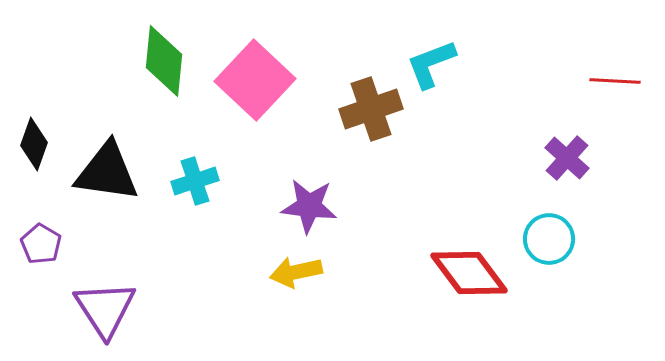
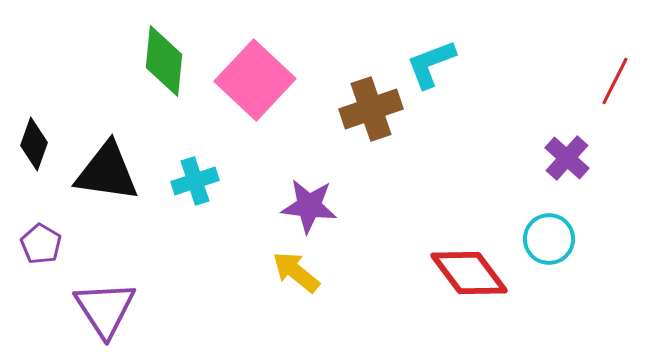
red line: rotated 66 degrees counterclockwise
yellow arrow: rotated 51 degrees clockwise
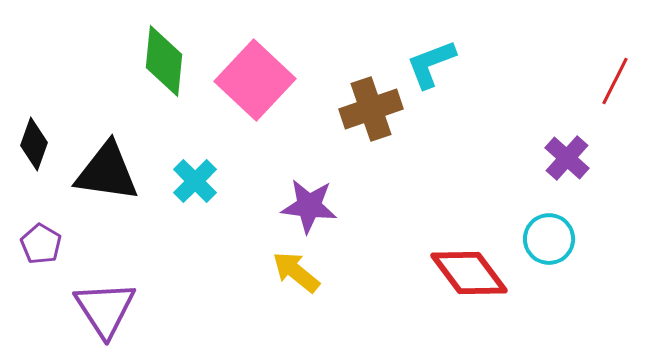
cyan cross: rotated 27 degrees counterclockwise
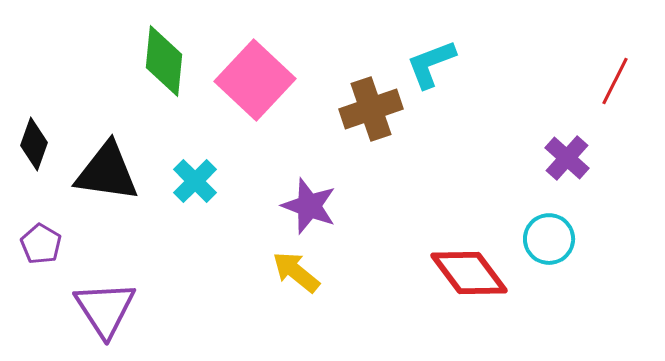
purple star: rotated 14 degrees clockwise
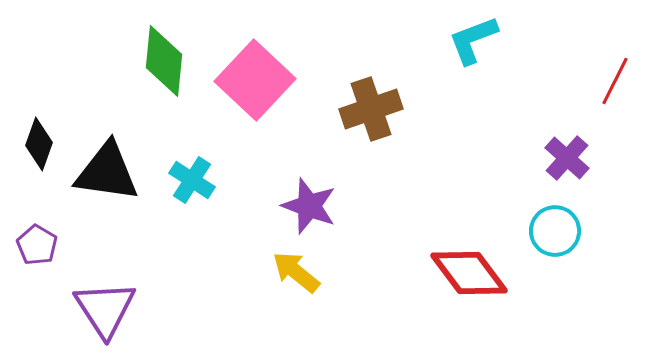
cyan L-shape: moved 42 px right, 24 px up
black diamond: moved 5 px right
cyan cross: moved 3 px left, 1 px up; rotated 12 degrees counterclockwise
cyan circle: moved 6 px right, 8 px up
purple pentagon: moved 4 px left, 1 px down
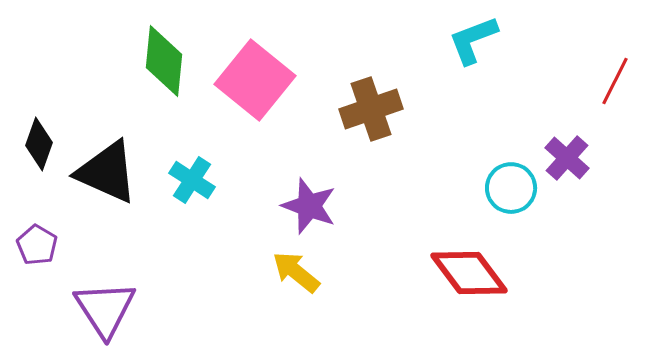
pink square: rotated 4 degrees counterclockwise
black triangle: rotated 16 degrees clockwise
cyan circle: moved 44 px left, 43 px up
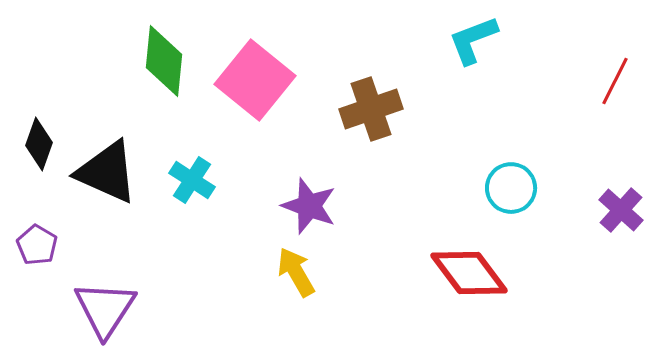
purple cross: moved 54 px right, 52 px down
yellow arrow: rotated 21 degrees clockwise
purple triangle: rotated 6 degrees clockwise
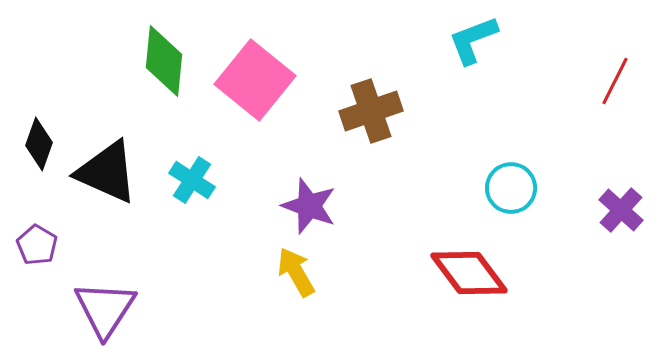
brown cross: moved 2 px down
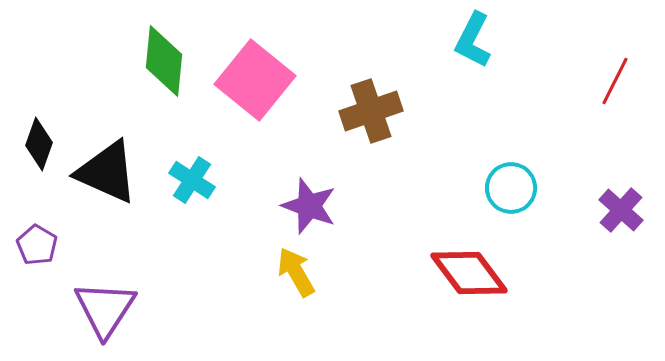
cyan L-shape: rotated 42 degrees counterclockwise
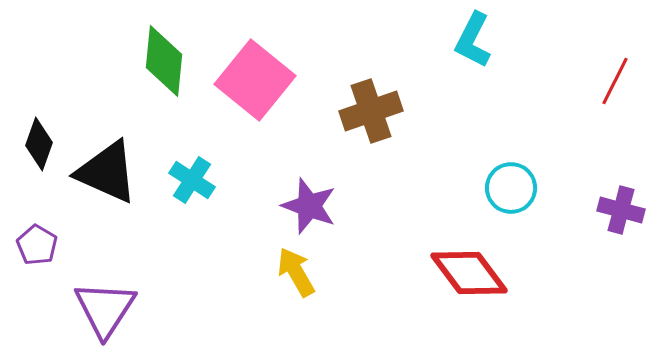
purple cross: rotated 27 degrees counterclockwise
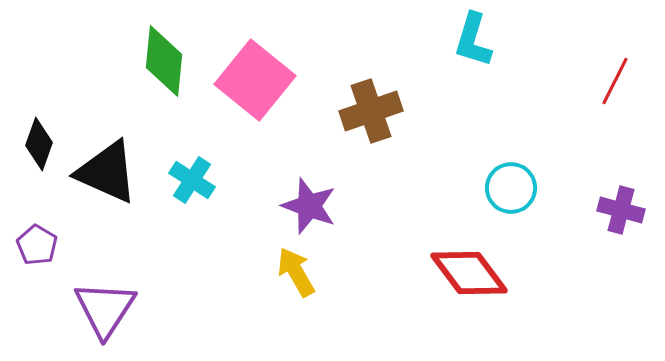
cyan L-shape: rotated 10 degrees counterclockwise
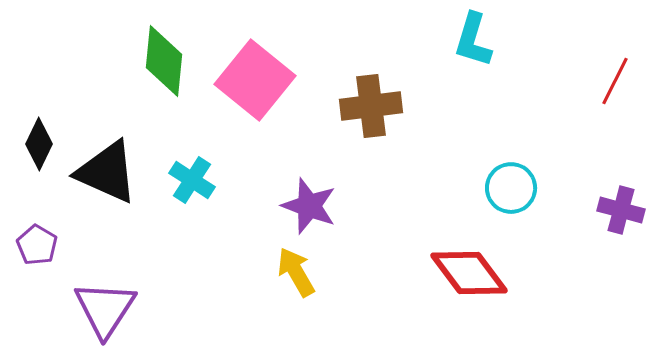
brown cross: moved 5 px up; rotated 12 degrees clockwise
black diamond: rotated 6 degrees clockwise
